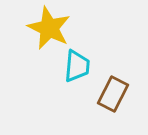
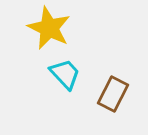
cyan trapezoid: moved 12 px left, 8 px down; rotated 48 degrees counterclockwise
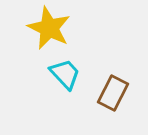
brown rectangle: moved 1 px up
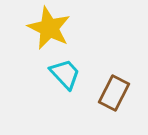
brown rectangle: moved 1 px right
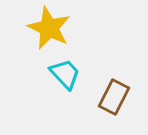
brown rectangle: moved 4 px down
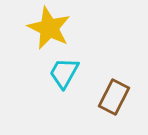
cyan trapezoid: moved 1 px left, 1 px up; rotated 108 degrees counterclockwise
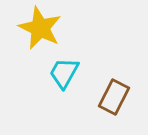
yellow star: moved 9 px left
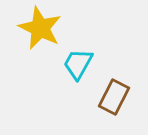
cyan trapezoid: moved 14 px right, 9 px up
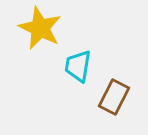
cyan trapezoid: moved 2 px down; rotated 20 degrees counterclockwise
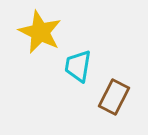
yellow star: moved 4 px down
